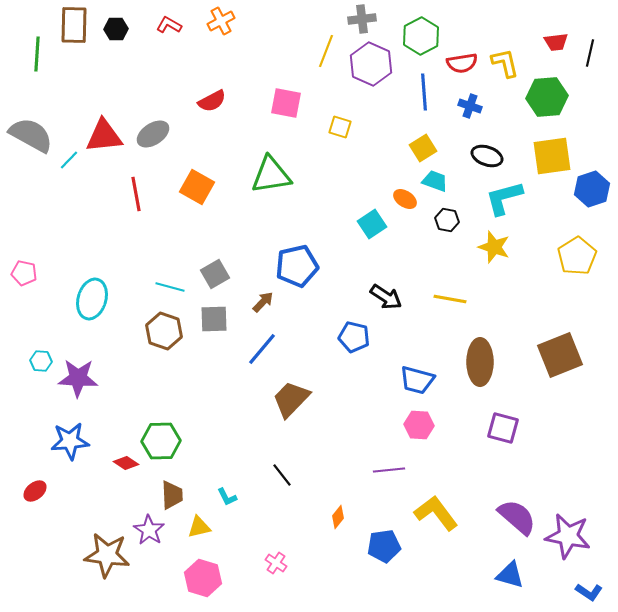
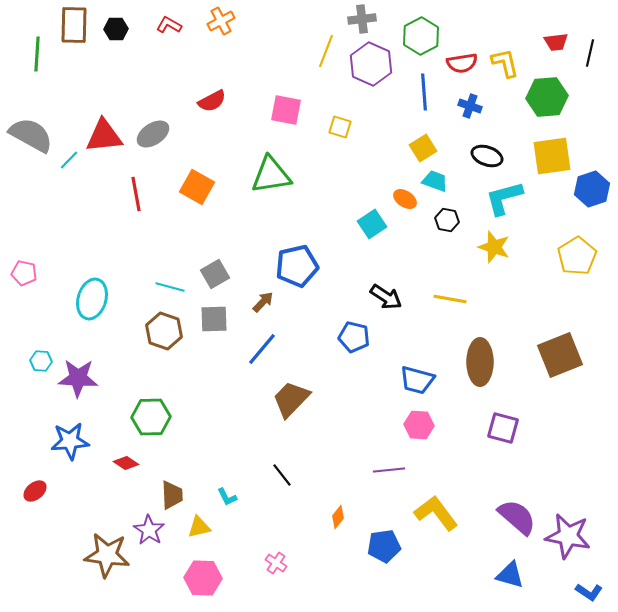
pink square at (286, 103): moved 7 px down
green hexagon at (161, 441): moved 10 px left, 24 px up
pink hexagon at (203, 578): rotated 15 degrees counterclockwise
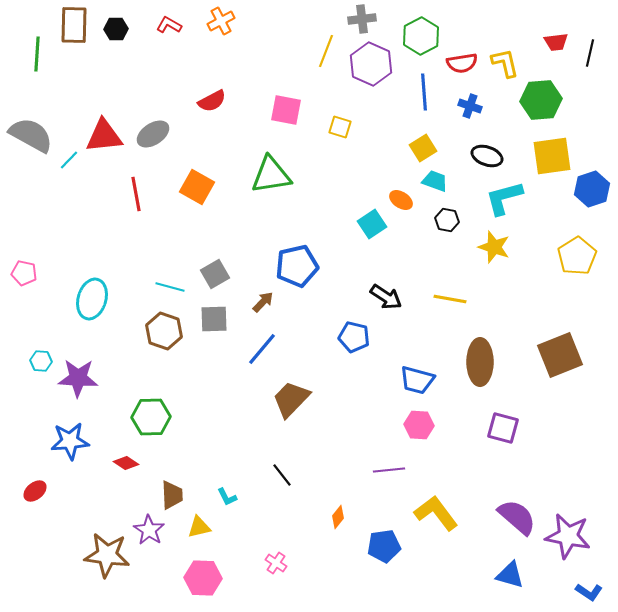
green hexagon at (547, 97): moved 6 px left, 3 px down
orange ellipse at (405, 199): moved 4 px left, 1 px down
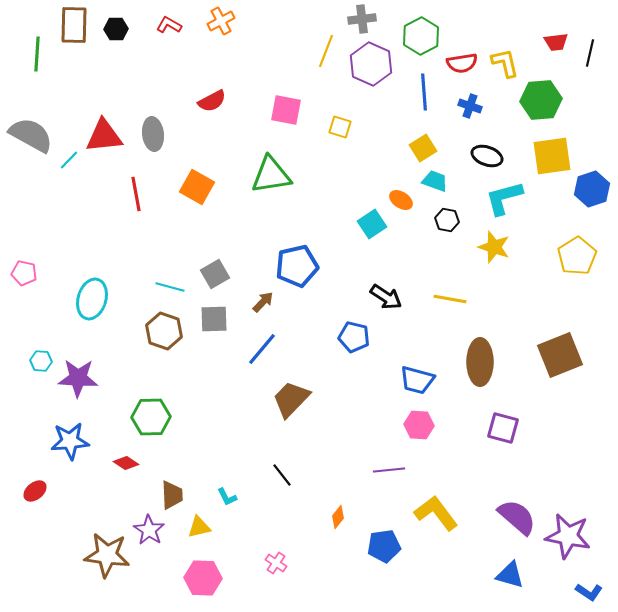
gray ellipse at (153, 134): rotated 64 degrees counterclockwise
